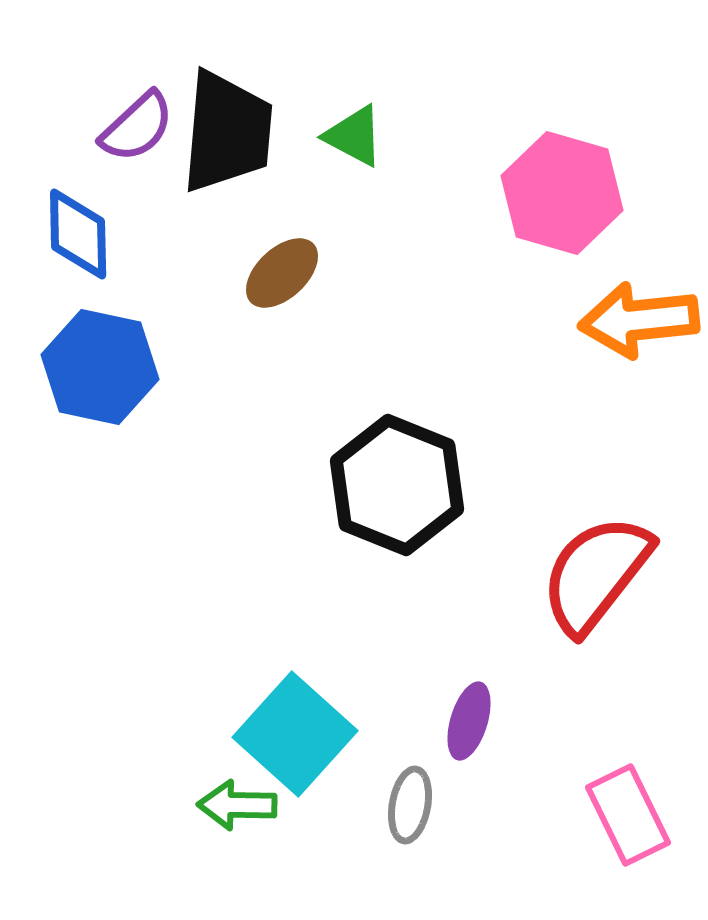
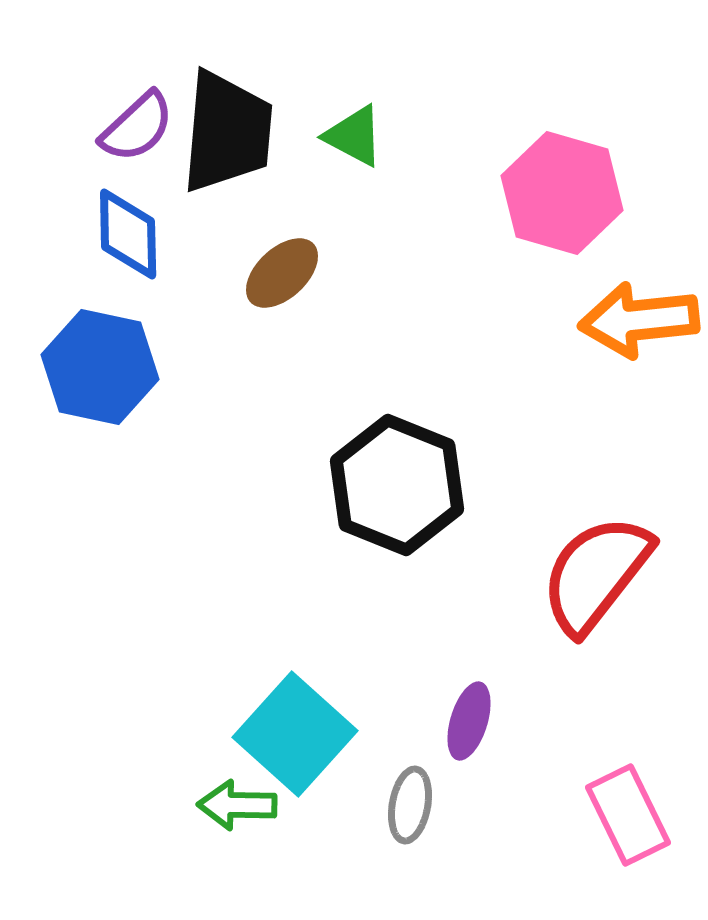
blue diamond: moved 50 px right
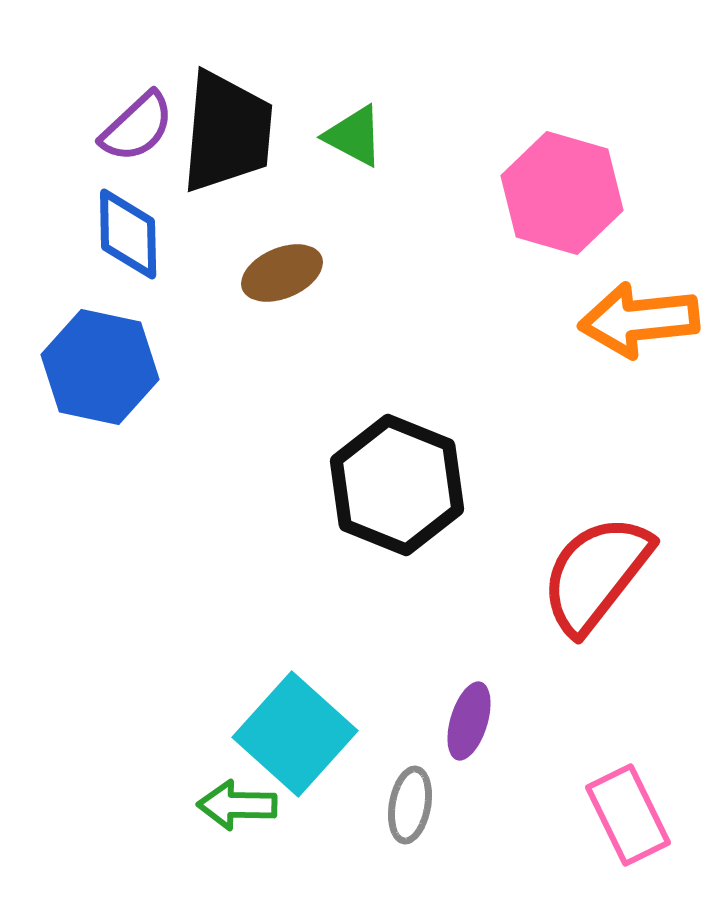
brown ellipse: rotated 20 degrees clockwise
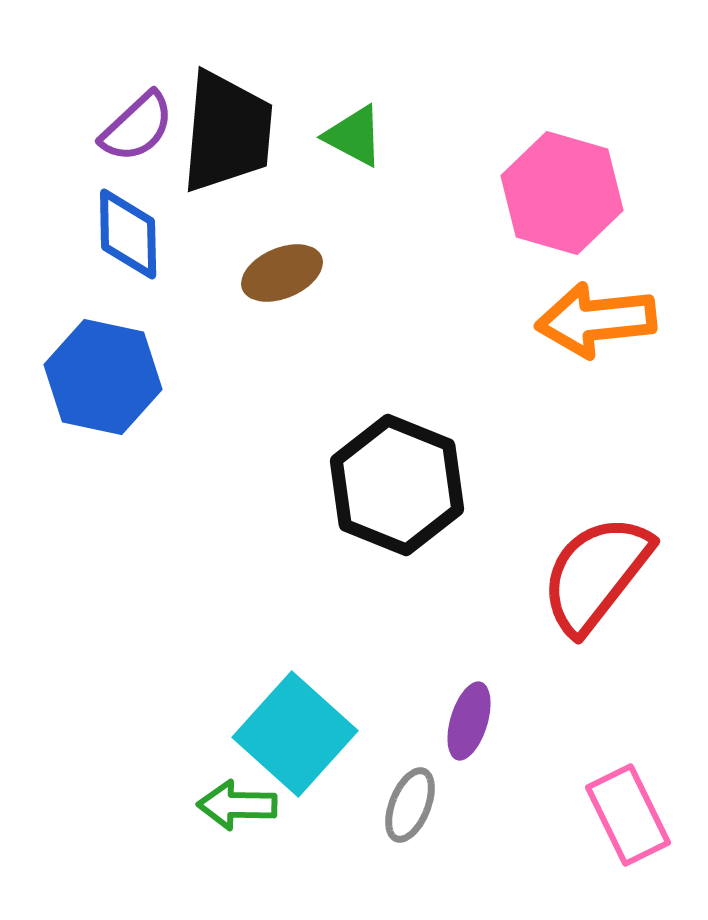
orange arrow: moved 43 px left
blue hexagon: moved 3 px right, 10 px down
gray ellipse: rotated 12 degrees clockwise
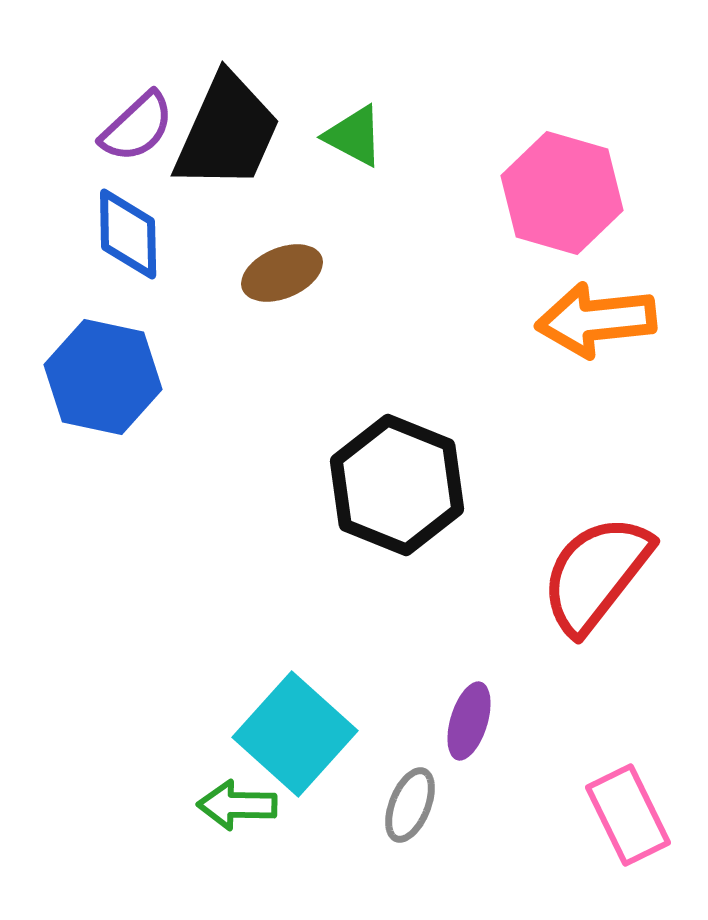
black trapezoid: rotated 19 degrees clockwise
